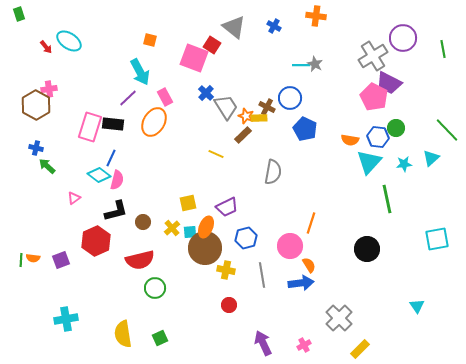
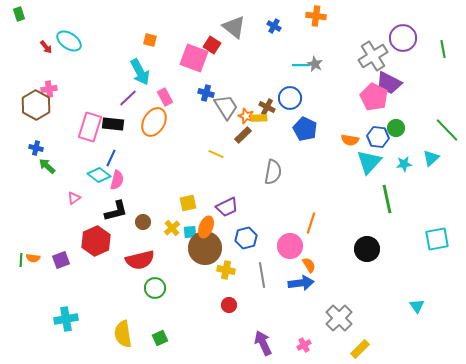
blue cross at (206, 93): rotated 28 degrees counterclockwise
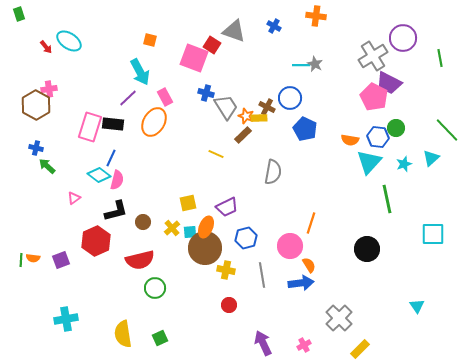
gray triangle at (234, 27): moved 4 px down; rotated 20 degrees counterclockwise
green line at (443, 49): moved 3 px left, 9 px down
cyan star at (404, 164): rotated 14 degrees counterclockwise
cyan square at (437, 239): moved 4 px left, 5 px up; rotated 10 degrees clockwise
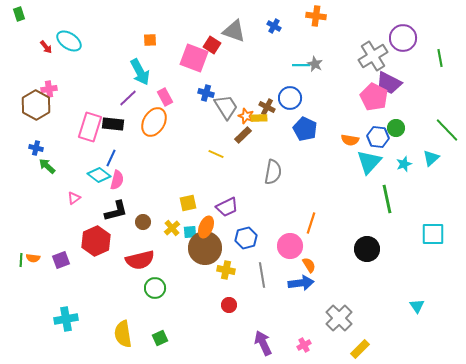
orange square at (150, 40): rotated 16 degrees counterclockwise
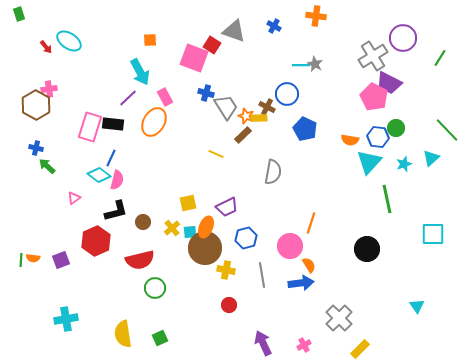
green line at (440, 58): rotated 42 degrees clockwise
blue circle at (290, 98): moved 3 px left, 4 px up
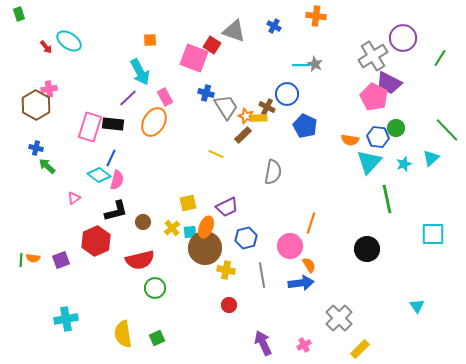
blue pentagon at (305, 129): moved 3 px up
green square at (160, 338): moved 3 px left
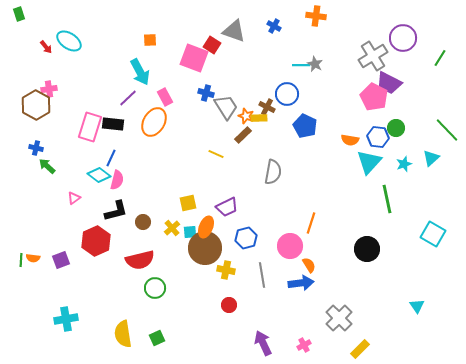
cyan square at (433, 234): rotated 30 degrees clockwise
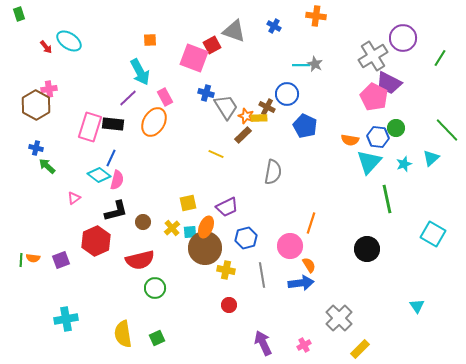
red square at (212, 45): rotated 30 degrees clockwise
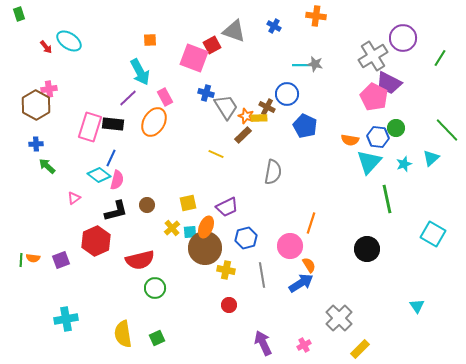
gray star at (315, 64): rotated 14 degrees counterclockwise
blue cross at (36, 148): moved 4 px up; rotated 16 degrees counterclockwise
brown circle at (143, 222): moved 4 px right, 17 px up
blue arrow at (301, 283): rotated 25 degrees counterclockwise
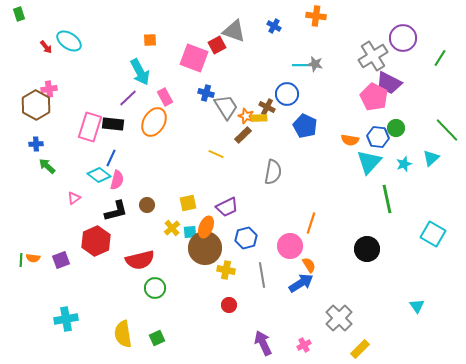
red square at (212, 45): moved 5 px right
